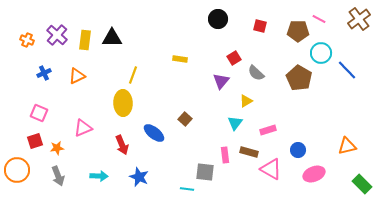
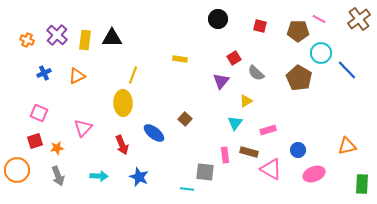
pink triangle at (83, 128): rotated 24 degrees counterclockwise
green rectangle at (362, 184): rotated 48 degrees clockwise
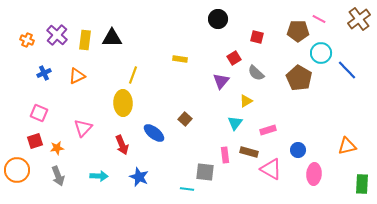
red square at (260, 26): moved 3 px left, 11 px down
pink ellipse at (314, 174): rotated 65 degrees counterclockwise
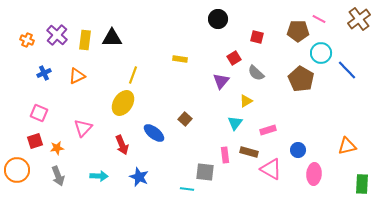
brown pentagon at (299, 78): moved 2 px right, 1 px down
yellow ellipse at (123, 103): rotated 35 degrees clockwise
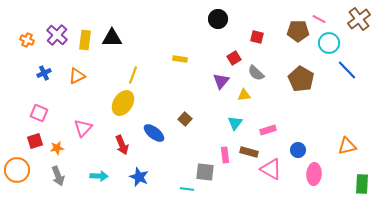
cyan circle at (321, 53): moved 8 px right, 10 px up
yellow triangle at (246, 101): moved 2 px left, 6 px up; rotated 24 degrees clockwise
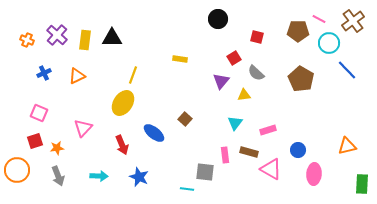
brown cross at (359, 19): moved 6 px left, 2 px down
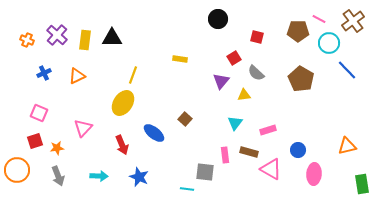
green rectangle at (362, 184): rotated 12 degrees counterclockwise
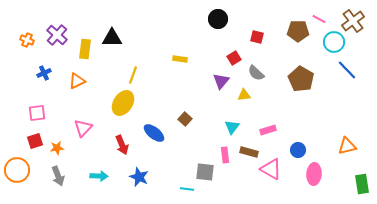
yellow rectangle at (85, 40): moved 9 px down
cyan circle at (329, 43): moved 5 px right, 1 px up
orange triangle at (77, 76): moved 5 px down
pink square at (39, 113): moved 2 px left; rotated 30 degrees counterclockwise
cyan triangle at (235, 123): moved 3 px left, 4 px down
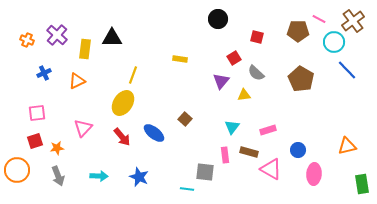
red arrow at (122, 145): moved 8 px up; rotated 18 degrees counterclockwise
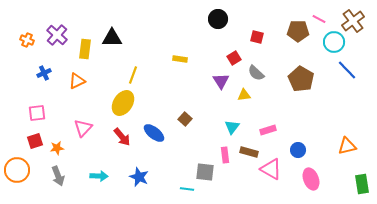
purple triangle at (221, 81): rotated 12 degrees counterclockwise
pink ellipse at (314, 174): moved 3 px left, 5 px down; rotated 25 degrees counterclockwise
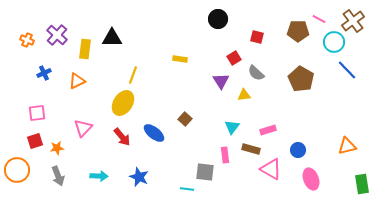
brown rectangle at (249, 152): moved 2 px right, 3 px up
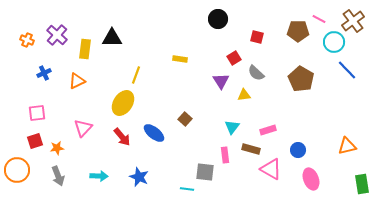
yellow line at (133, 75): moved 3 px right
